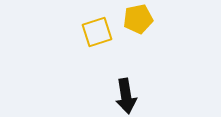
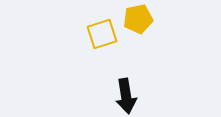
yellow square: moved 5 px right, 2 px down
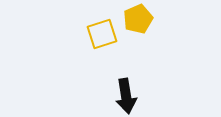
yellow pentagon: rotated 12 degrees counterclockwise
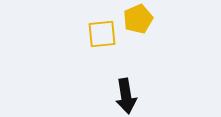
yellow square: rotated 12 degrees clockwise
